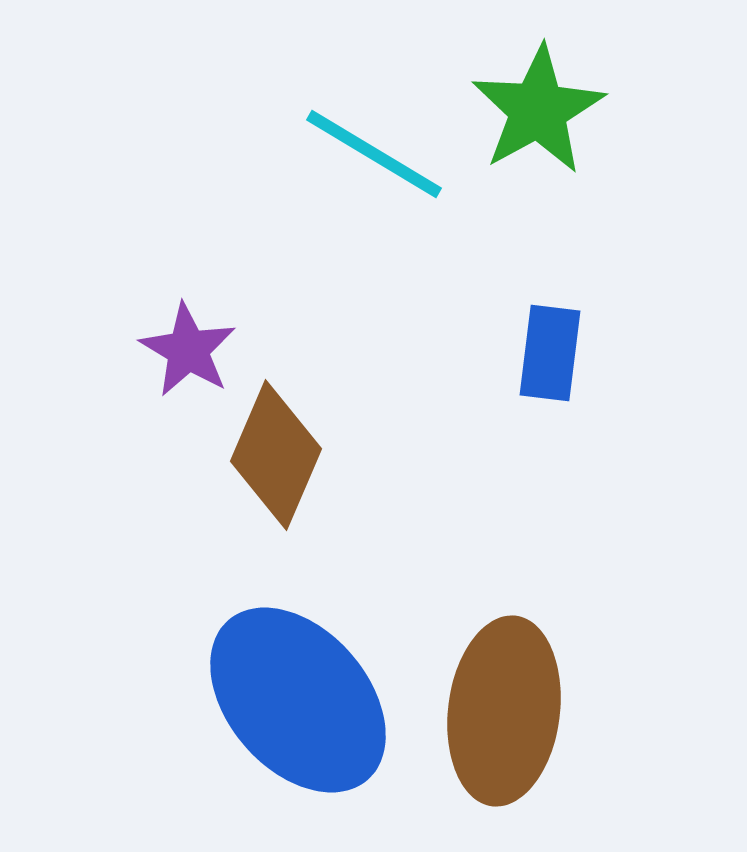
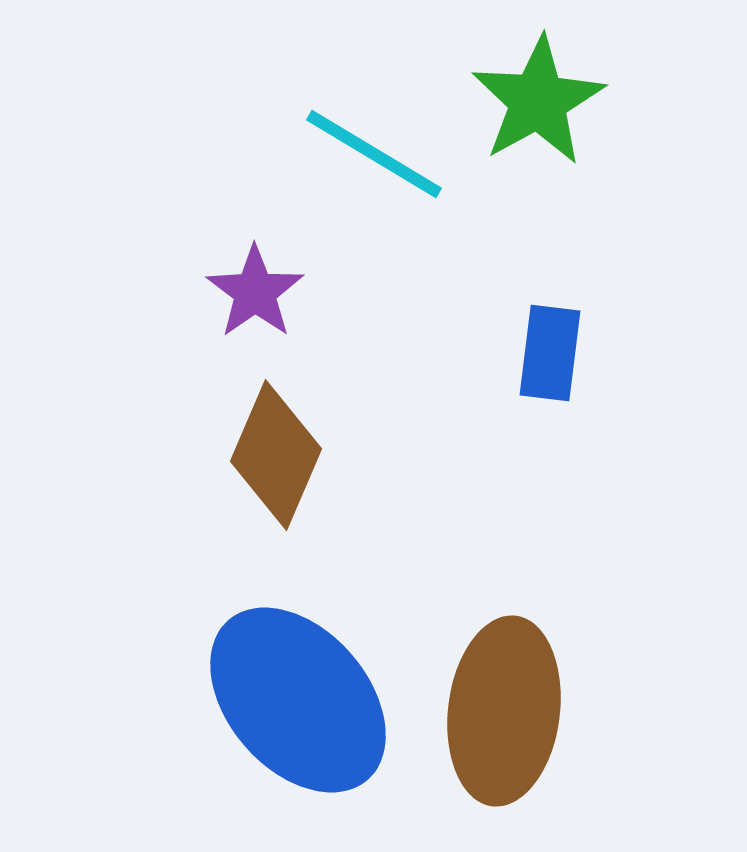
green star: moved 9 px up
purple star: moved 67 px right, 58 px up; rotated 6 degrees clockwise
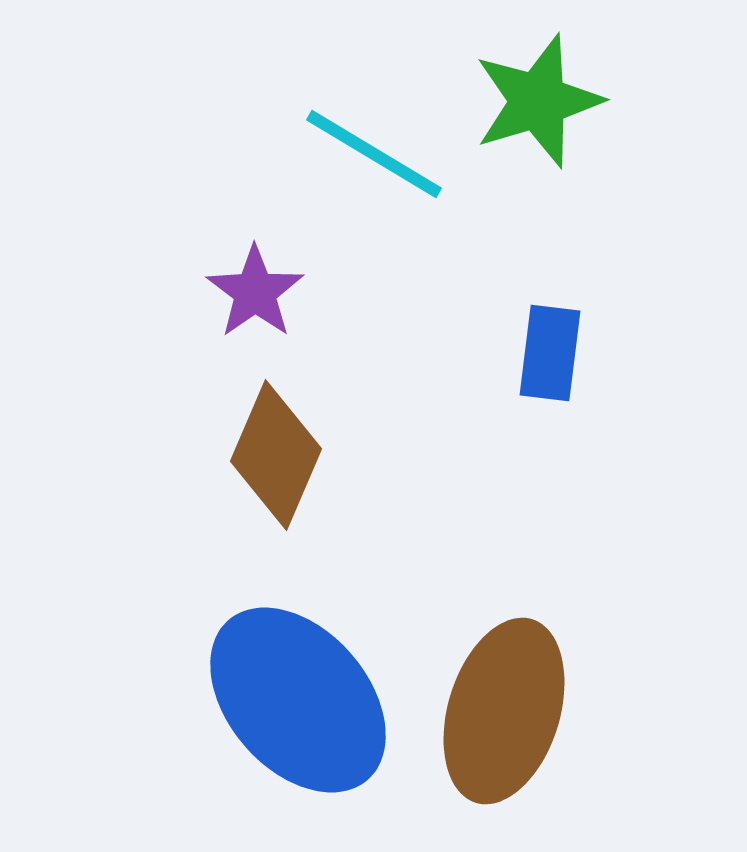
green star: rotated 12 degrees clockwise
brown ellipse: rotated 10 degrees clockwise
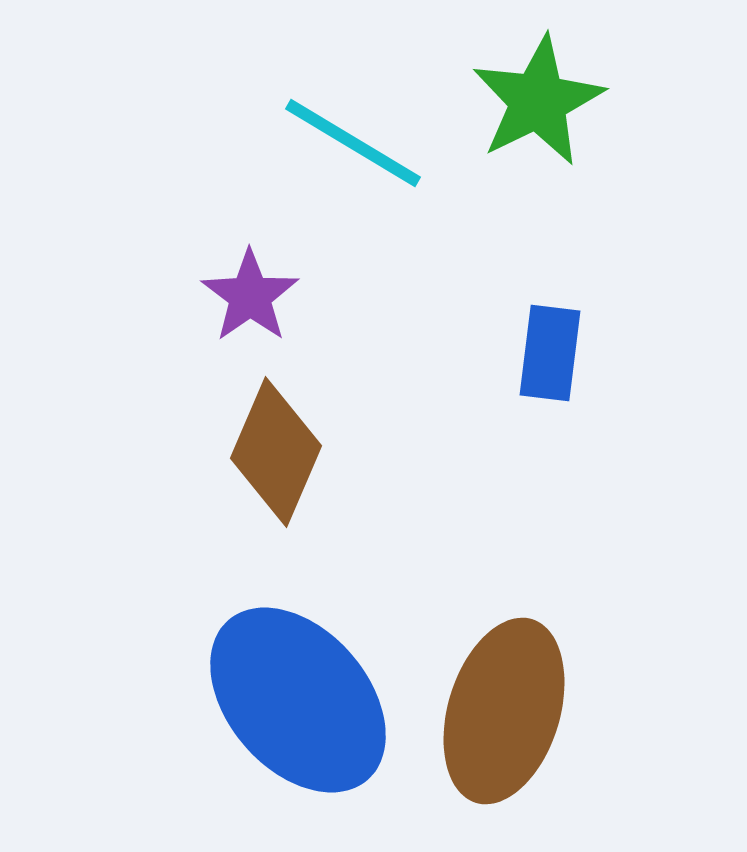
green star: rotated 9 degrees counterclockwise
cyan line: moved 21 px left, 11 px up
purple star: moved 5 px left, 4 px down
brown diamond: moved 3 px up
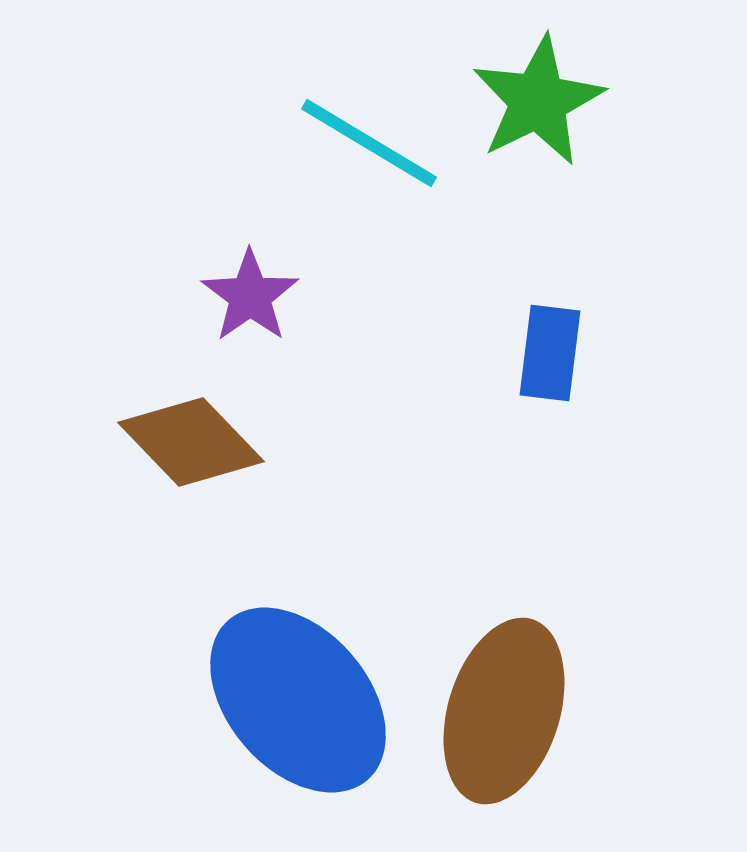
cyan line: moved 16 px right
brown diamond: moved 85 px left, 10 px up; rotated 67 degrees counterclockwise
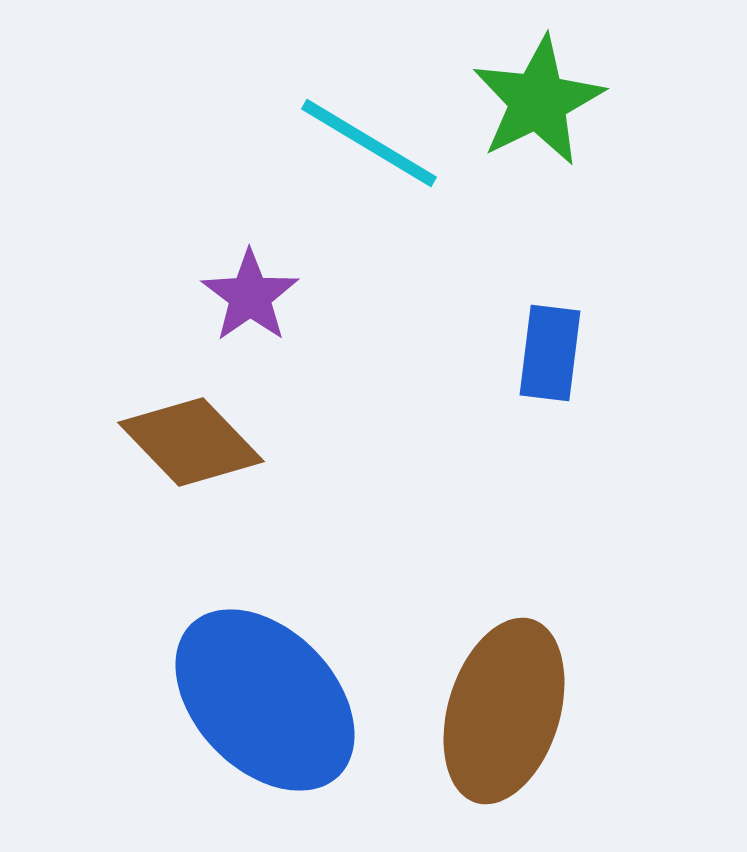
blue ellipse: moved 33 px left; rotated 3 degrees counterclockwise
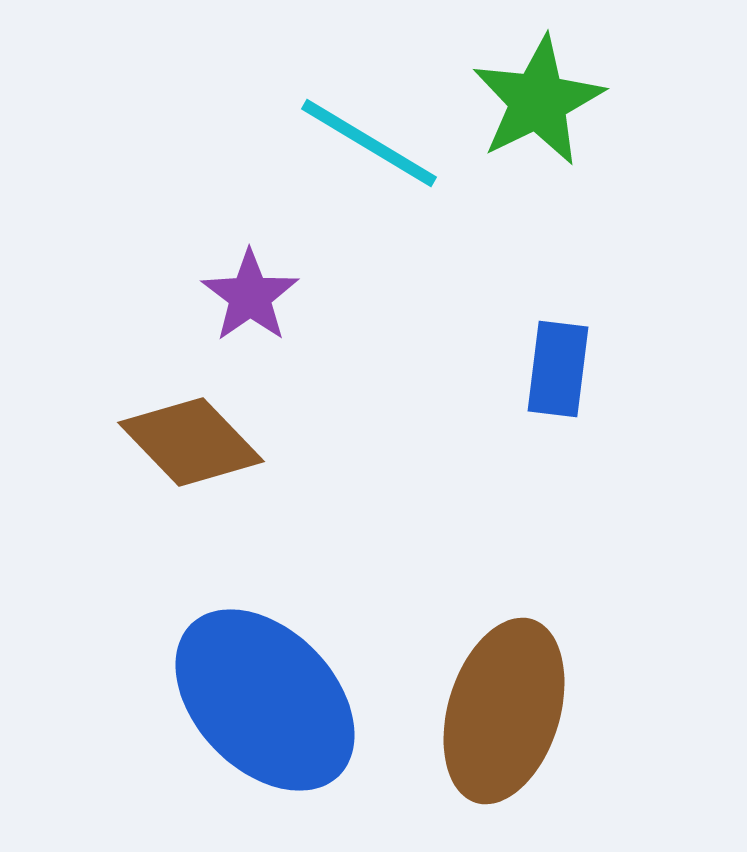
blue rectangle: moved 8 px right, 16 px down
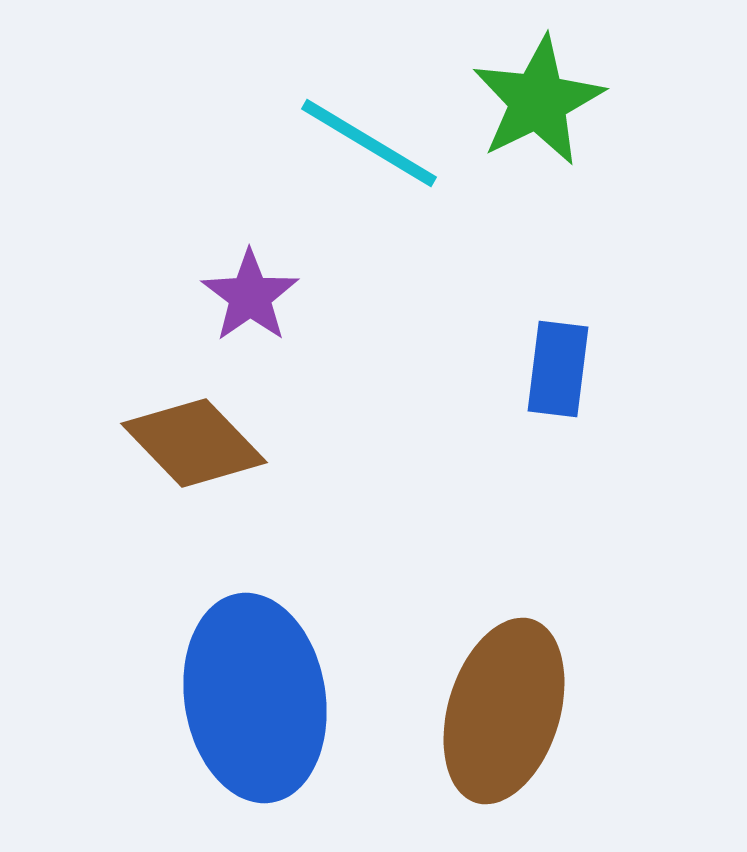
brown diamond: moved 3 px right, 1 px down
blue ellipse: moved 10 px left, 2 px up; rotated 35 degrees clockwise
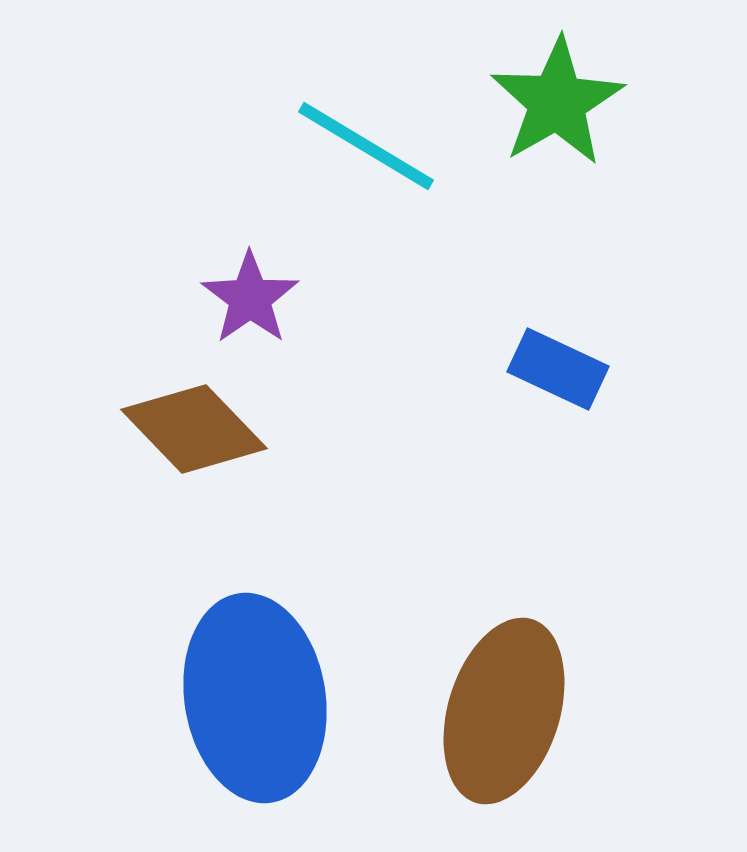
green star: moved 19 px right, 1 px down; rotated 4 degrees counterclockwise
cyan line: moved 3 px left, 3 px down
purple star: moved 2 px down
blue rectangle: rotated 72 degrees counterclockwise
brown diamond: moved 14 px up
